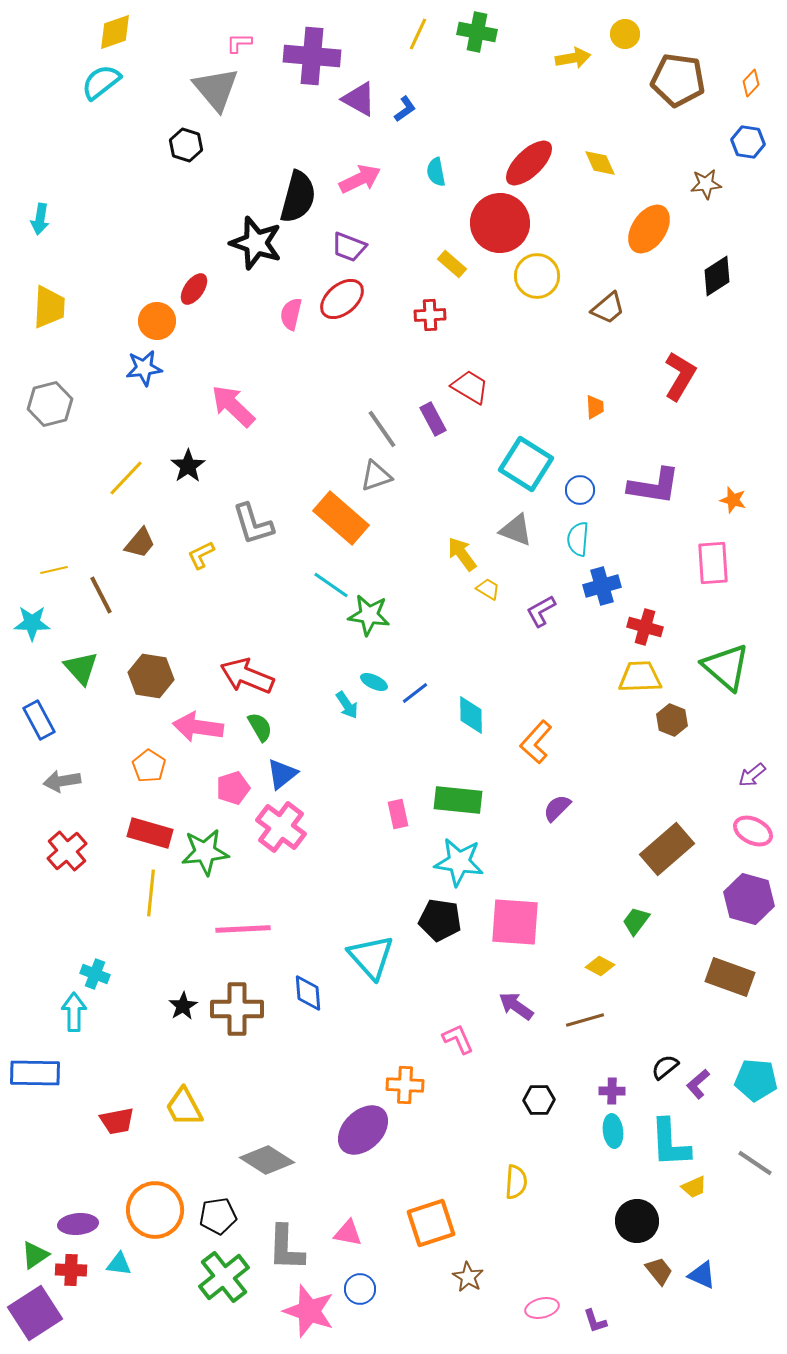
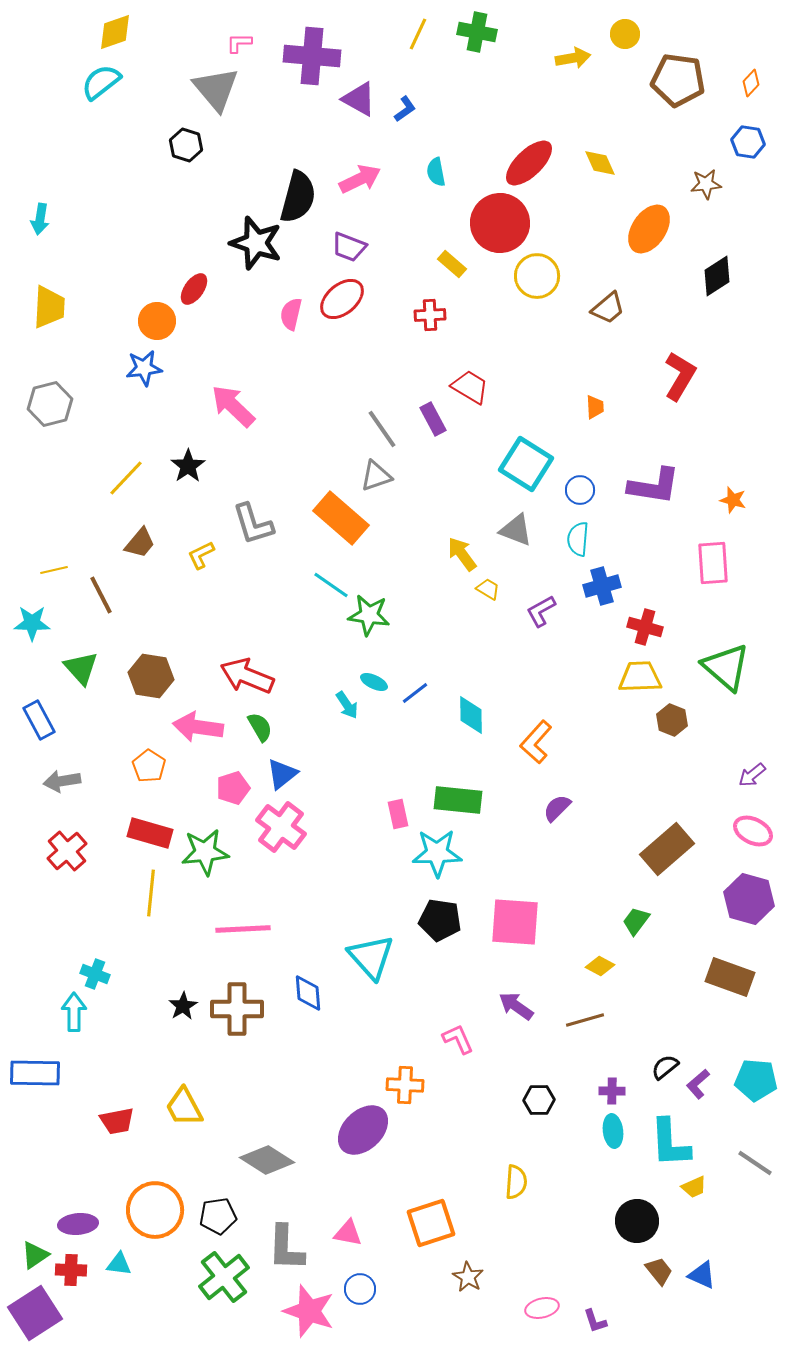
cyan star at (459, 862): moved 22 px left, 9 px up; rotated 9 degrees counterclockwise
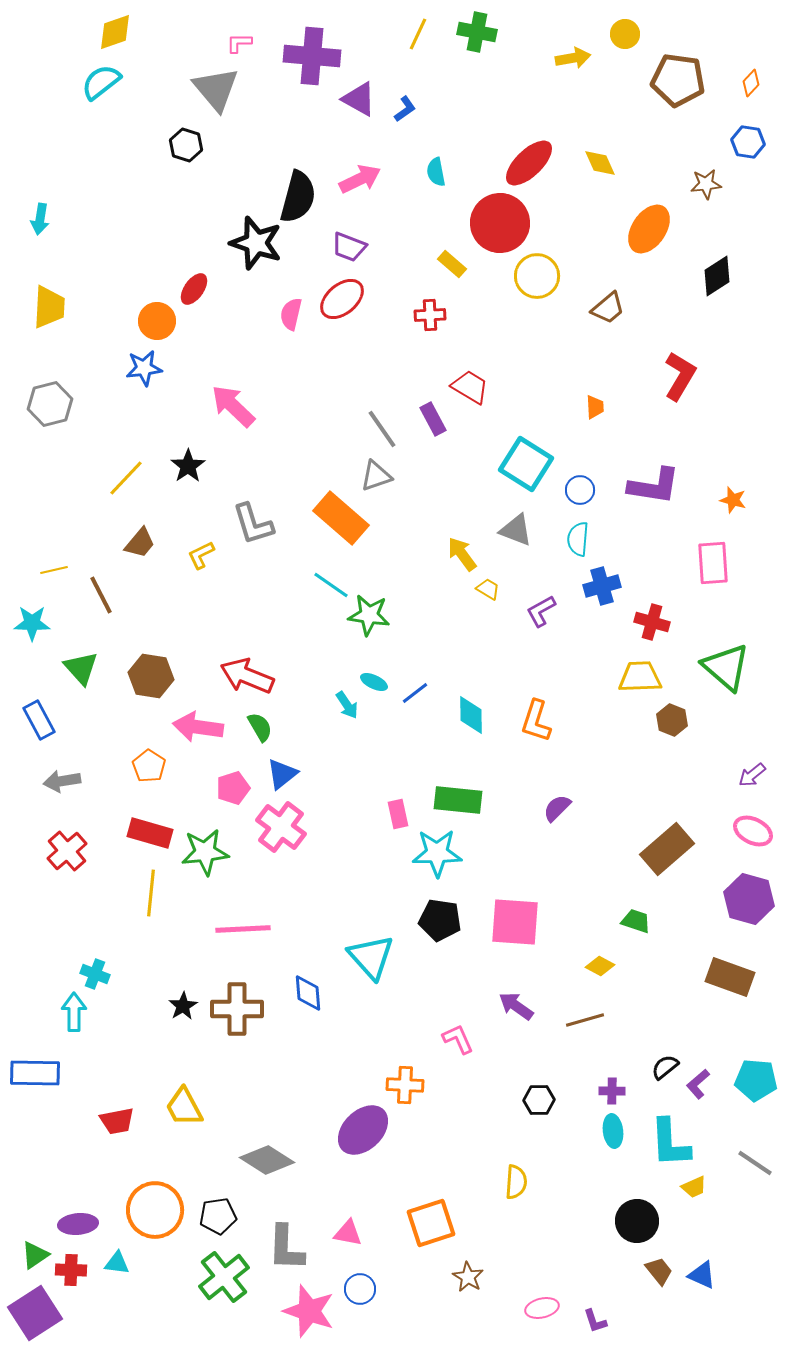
red cross at (645, 627): moved 7 px right, 5 px up
orange L-shape at (536, 742): moved 21 px up; rotated 24 degrees counterclockwise
green trapezoid at (636, 921): rotated 72 degrees clockwise
cyan triangle at (119, 1264): moved 2 px left, 1 px up
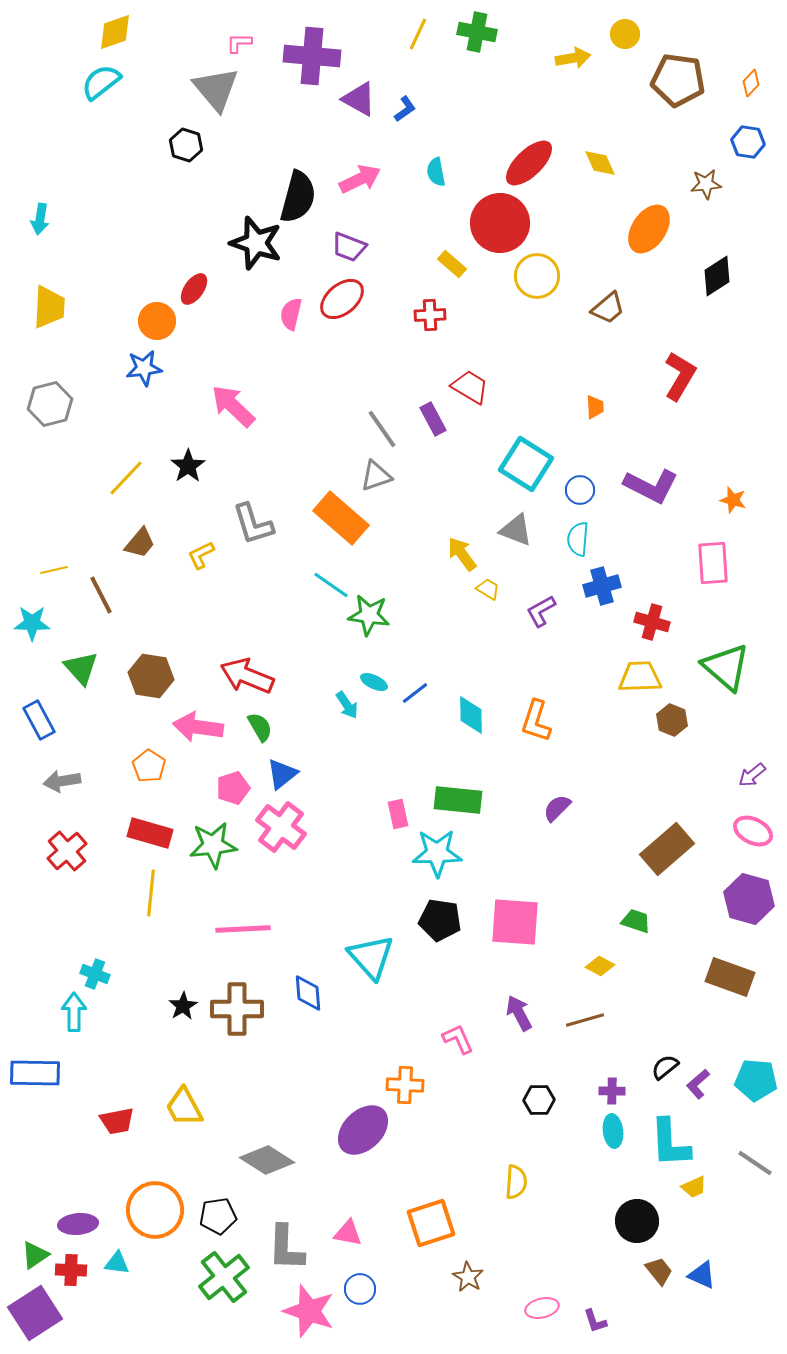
purple L-shape at (654, 486): moved 3 px left; rotated 18 degrees clockwise
green star at (205, 852): moved 8 px right, 7 px up
purple arrow at (516, 1006): moved 3 px right, 7 px down; rotated 27 degrees clockwise
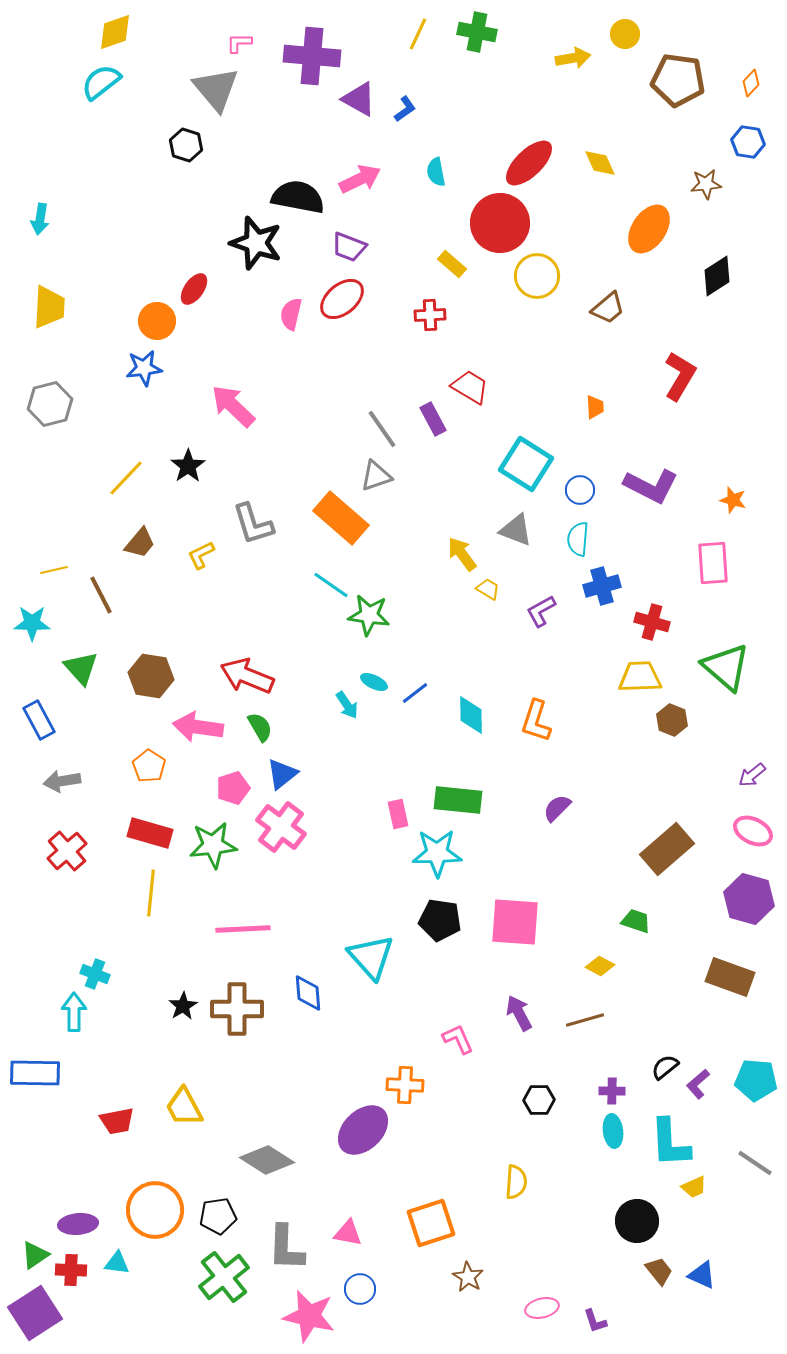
black semicircle at (298, 197): rotated 94 degrees counterclockwise
pink star at (309, 1311): moved 5 px down; rotated 6 degrees counterclockwise
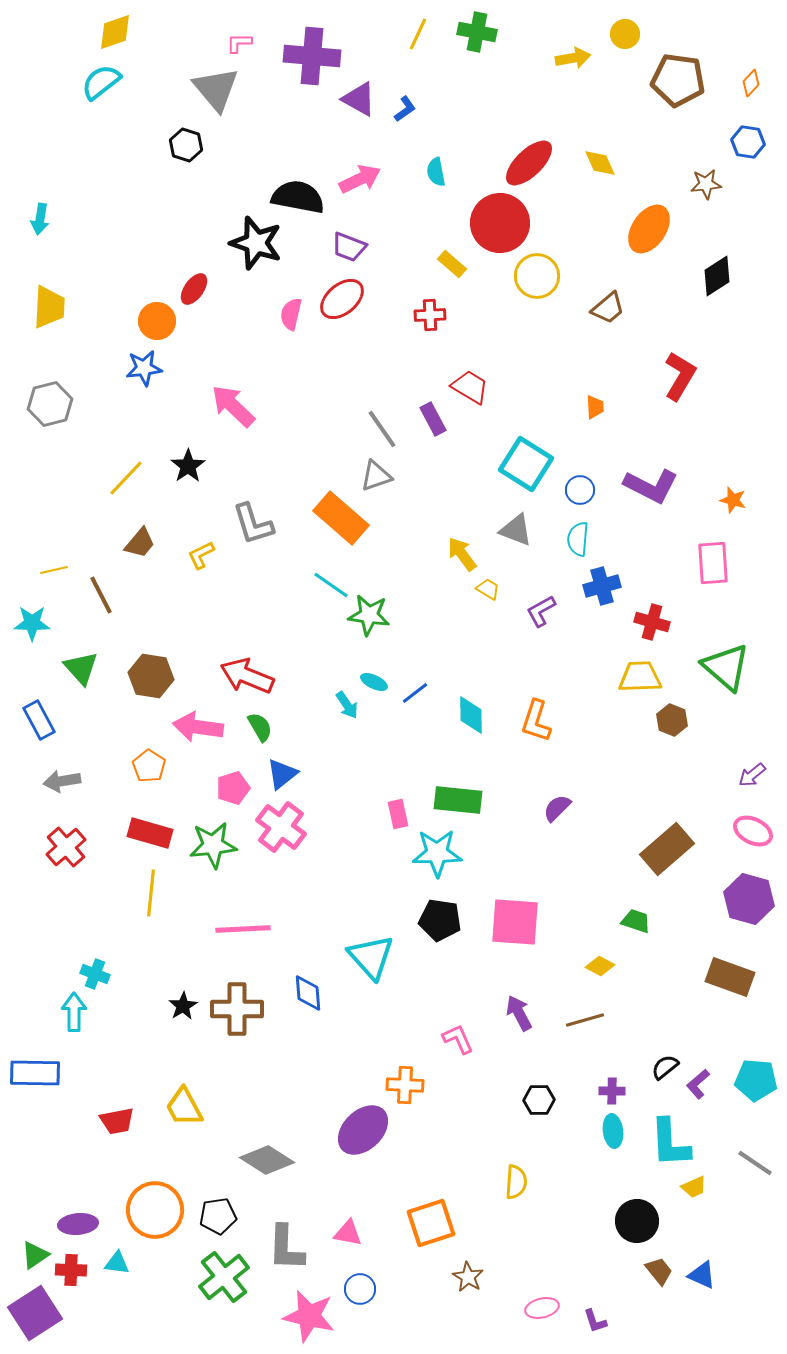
red cross at (67, 851): moved 1 px left, 4 px up
